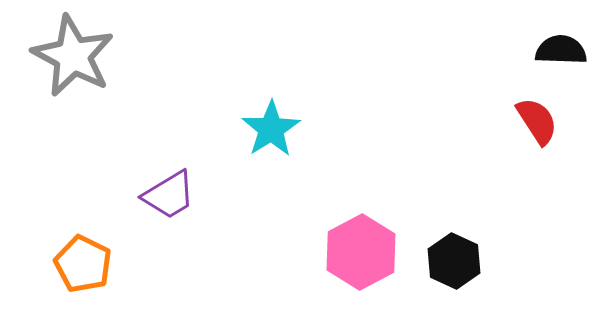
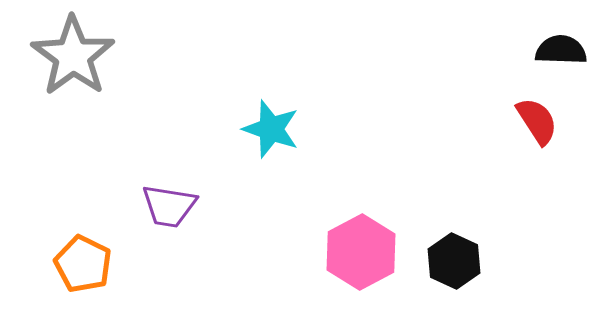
gray star: rotated 8 degrees clockwise
cyan star: rotated 20 degrees counterclockwise
purple trapezoid: moved 11 px down; rotated 40 degrees clockwise
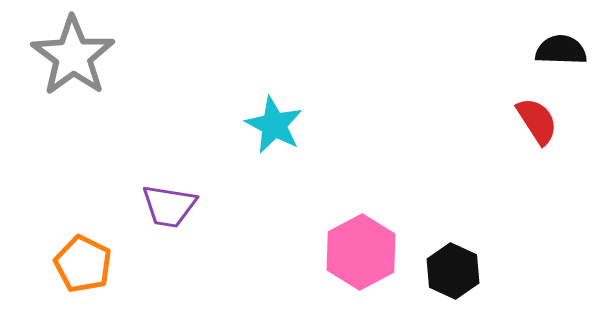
cyan star: moved 3 px right, 4 px up; rotated 8 degrees clockwise
black hexagon: moved 1 px left, 10 px down
